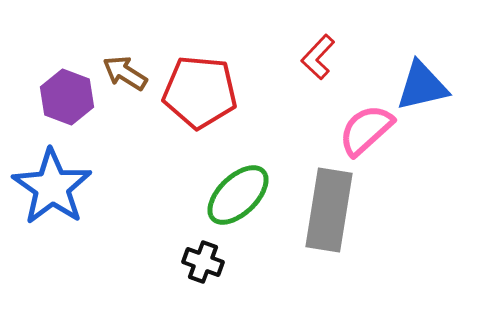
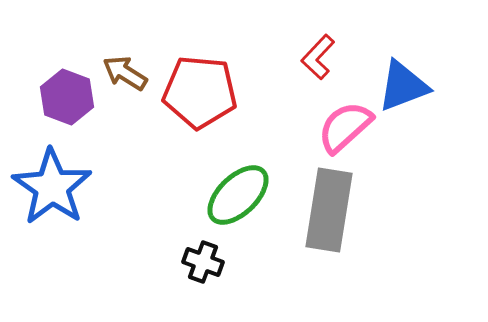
blue triangle: moved 19 px left; rotated 8 degrees counterclockwise
pink semicircle: moved 21 px left, 3 px up
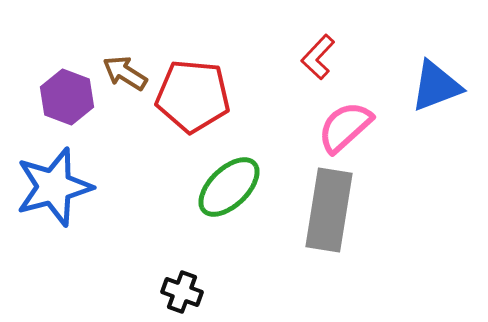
blue triangle: moved 33 px right
red pentagon: moved 7 px left, 4 px down
blue star: moved 2 px right; rotated 22 degrees clockwise
green ellipse: moved 9 px left, 8 px up
black cross: moved 21 px left, 30 px down
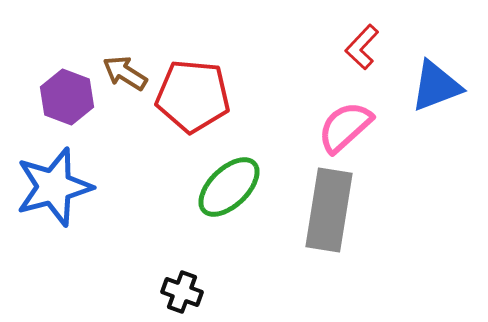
red L-shape: moved 44 px right, 10 px up
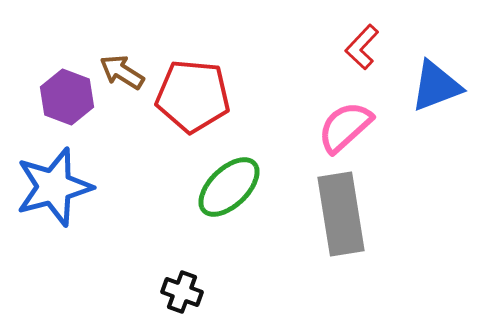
brown arrow: moved 3 px left, 1 px up
gray rectangle: moved 12 px right, 4 px down; rotated 18 degrees counterclockwise
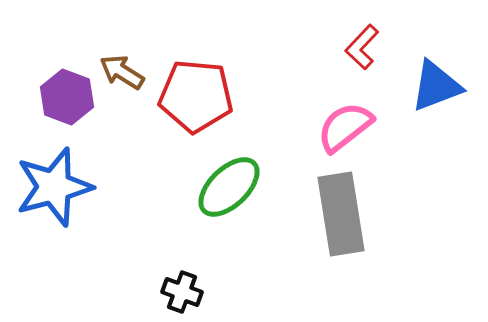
red pentagon: moved 3 px right
pink semicircle: rotated 4 degrees clockwise
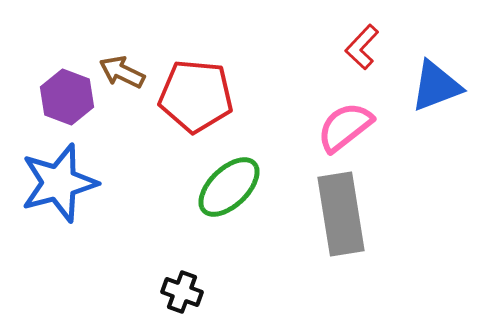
brown arrow: rotated 6 degrees counterclockwise
blue star: moved 5 px right, 4 px up
